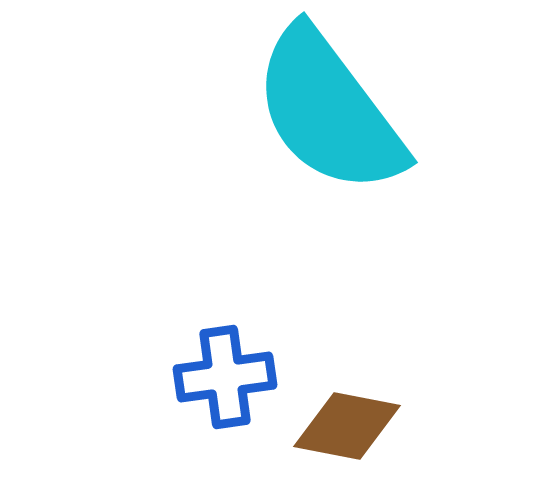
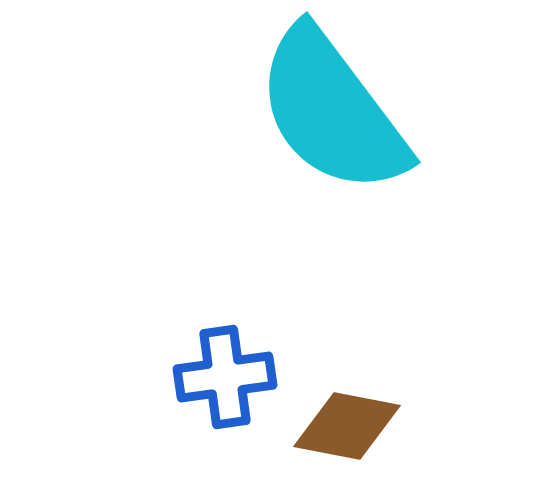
cyan semicircle: moved 3 px right
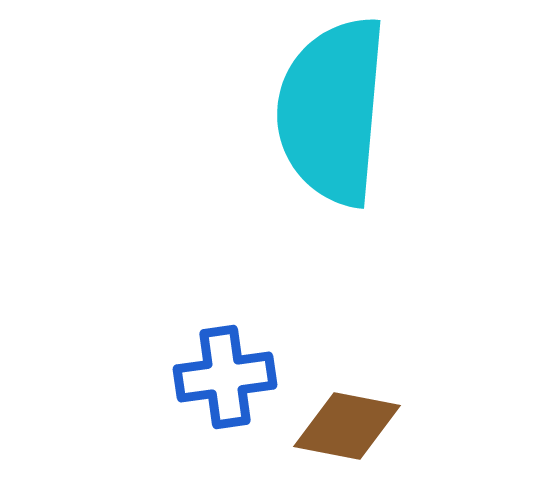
cyan semicircle: rotated 42 degrees clockwise
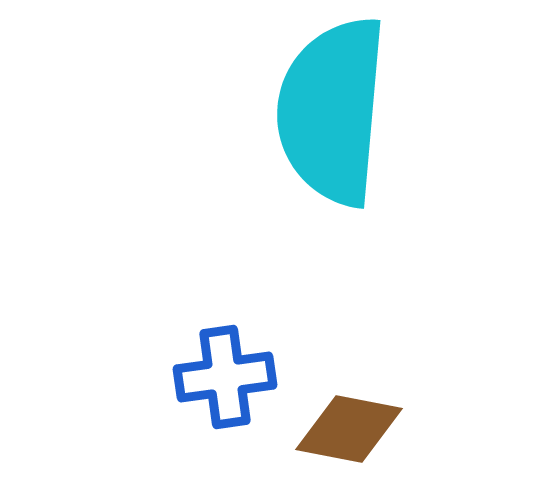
brown diamond: moved 2 px right, 3 px down
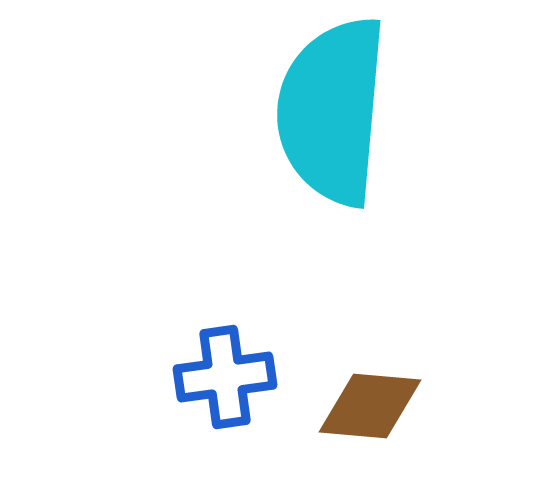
brown diamond: moved 21 px right, 23 px up; rotated 6 degrees counterclockwise
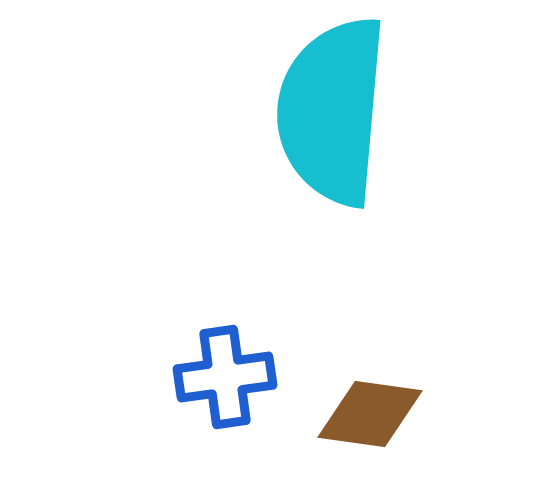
brown diamond: moved 8 px down; rotated 3 degrees clockwise
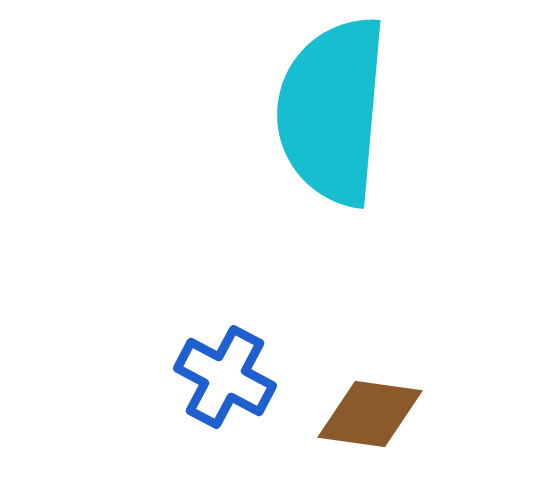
blue cross: rotated 36 degrees clockwise
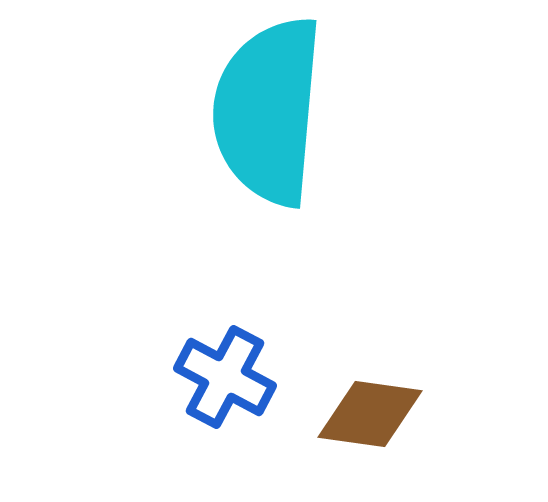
cyan semicircle: moved 64 px left
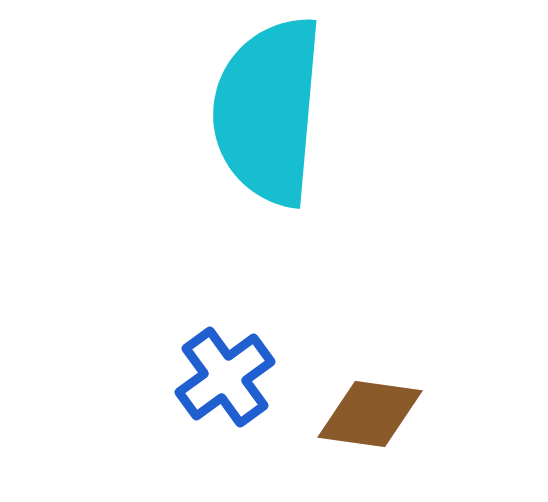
blue cross: rotated 26 degrees clockwise
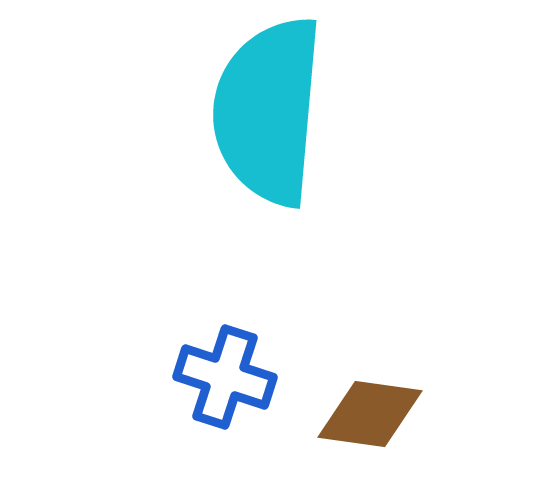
blue cross: rotated 36 degrees counterclockwise
